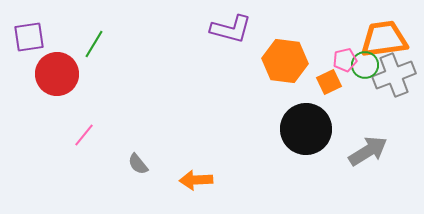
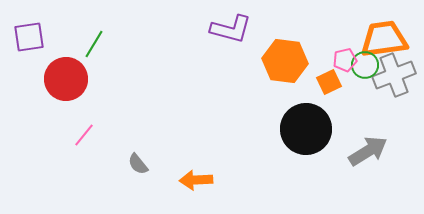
red circle: moved 9 px right, 5 px down
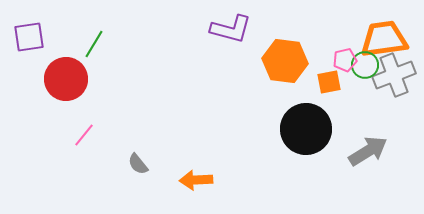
orange square: rotated 15 degrees clockwise
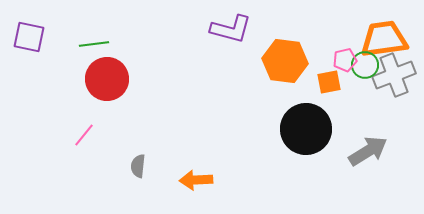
purple square: rotated 20 degrees clockwise
green line: rotated 52 degrees clockwise
red circle: moved 41 px right
gray semicircle: moved 2 px down; rotated 45 degrees clockwise
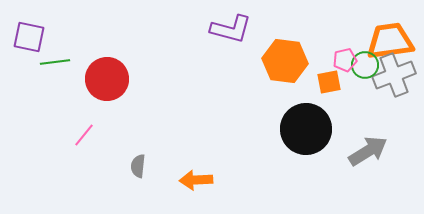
orange trapezoid: moved 6 px right, 2 px down
green line: moved 39 px left, 18 px down
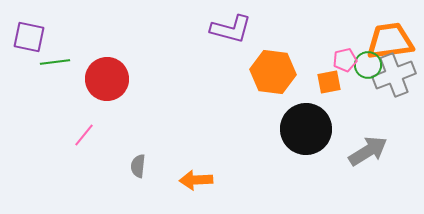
orange hexagon: moved 12 px left, 11 px down
green circle: moved 3 px right
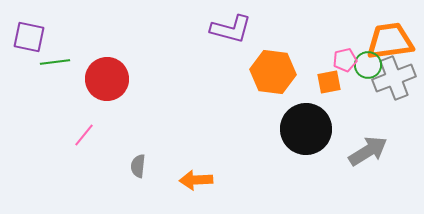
gray cross: moved 3 px down
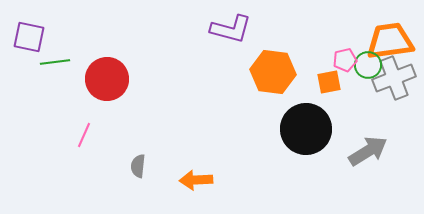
pink line: rotated 15 degrees counterclockwise
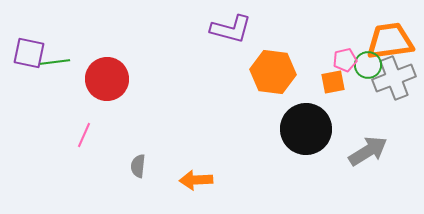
purple square: moved 16 px down
orange square: moved 4 px right
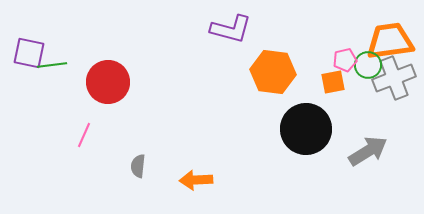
green line: moved 3 px left, 3 px down
red circle: moved 1 px right, 3 px down
